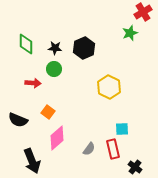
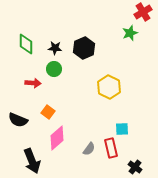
red rectangle: moved 2 px left, 1 px up
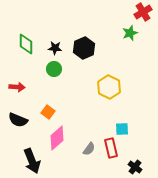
red arrow: moved 16 px left, 4 px down
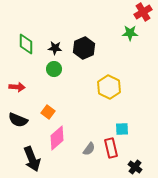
green star: rotated 21 degrees clockwise
black arrow: moved 2 px up
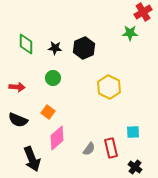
green circle: moved 1 px left, 9 px down
cyan square: moved 11 px right, 3 px down
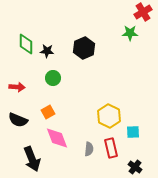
black star: moved 8 px left, 3 px down
yellow hexagon: moved 29 px down
orange square: rotated 24 degrees clockwise
pink diamond: rotated 70 degrees counterclockwise
gray semicircle: rotated 32 degrees counterclockwise
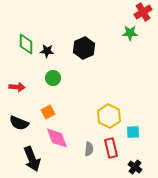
black semicircle: moved 1 px right, 3 px down
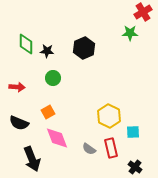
gray semicircle: rotated 120 degrees clockwise
